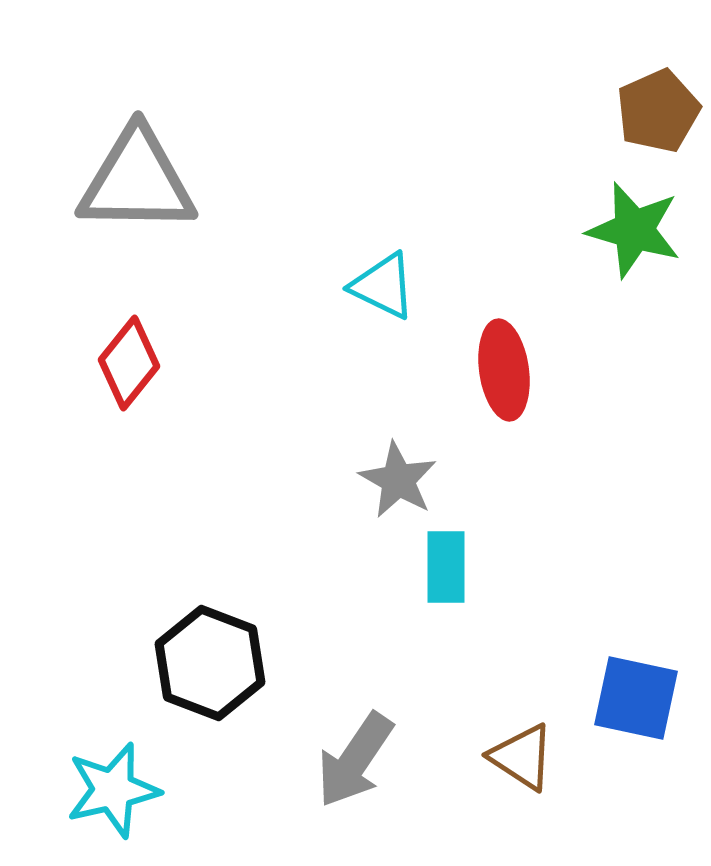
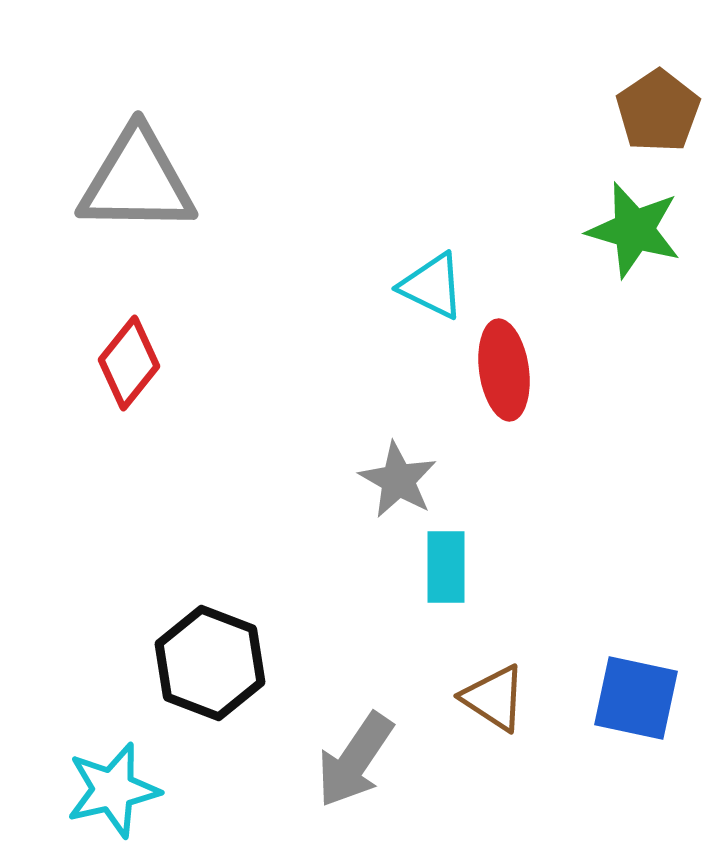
brown pentagon: rotated 10 degrees counterclockwise
cyan triangle: moved 49 px right
brown triangle: moved 28 px left, 59 px up
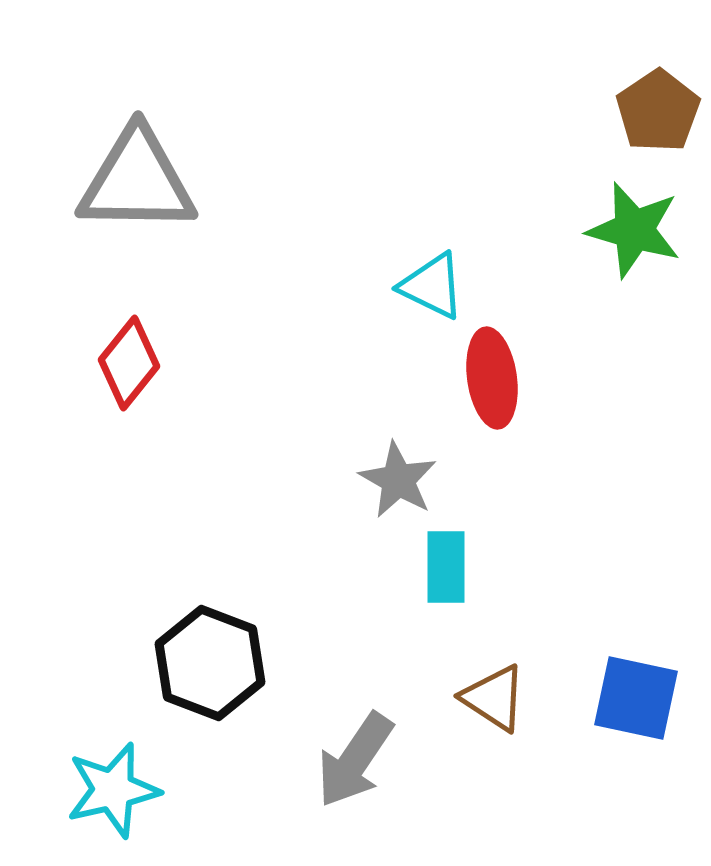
red ellipse: moved 12 px left, 8 px down
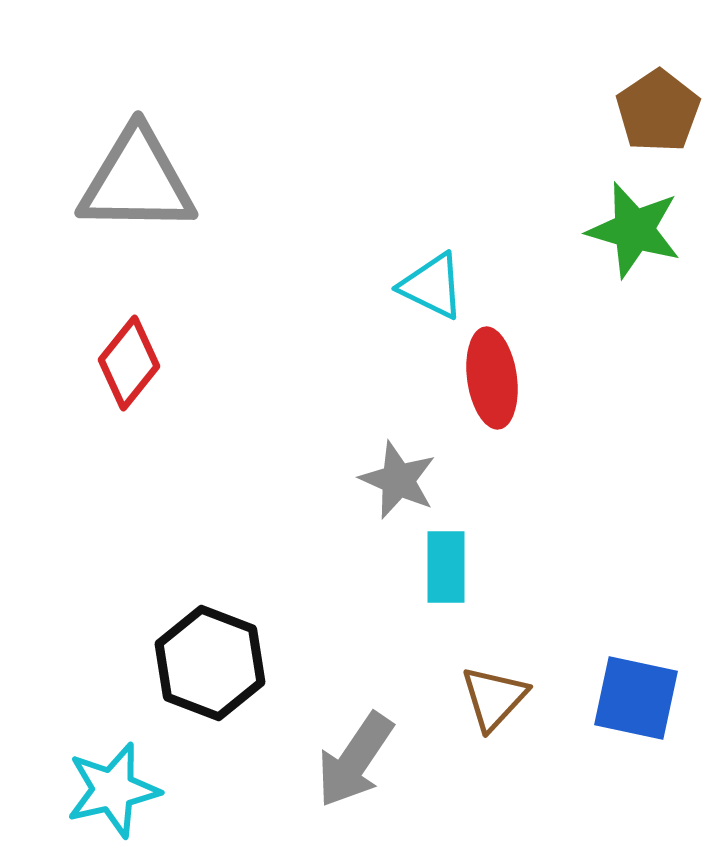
gray star: rotated 6 degrees counterclockwise
brown triangle: rotated 40 degrees clockwise
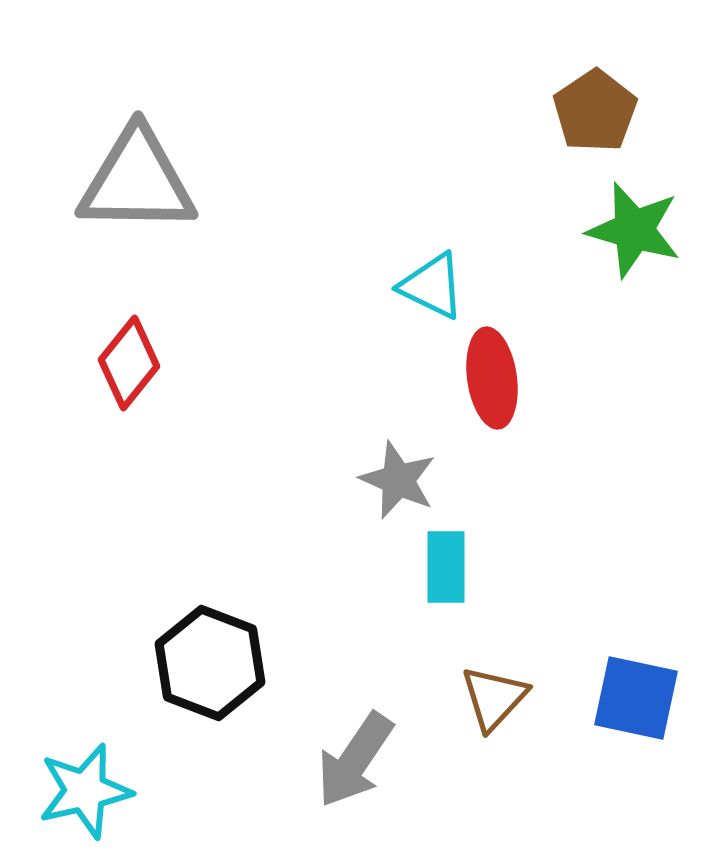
brown pentagon: moved 63 px left
cyan star: moved 28 px left, 1 px down
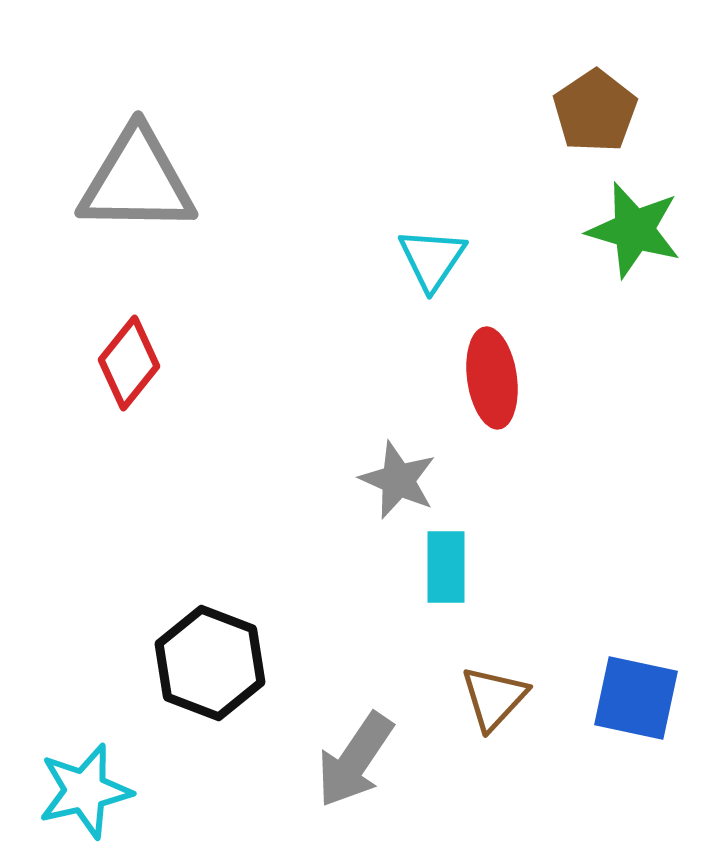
cyan triangle: moved 27 px up; rotated 38 degrees clockwise
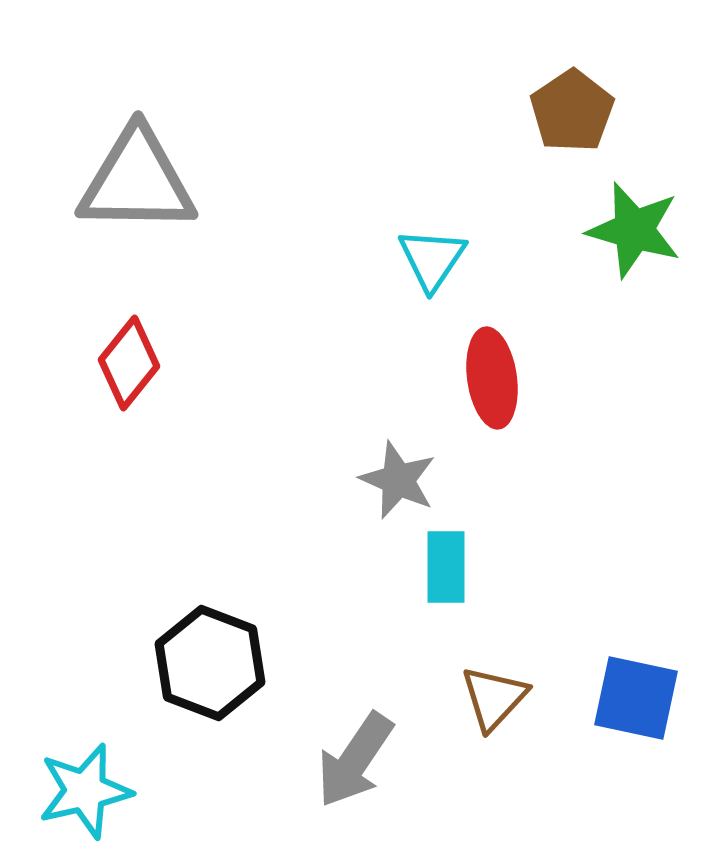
brown pentagon: moved 23 px left
